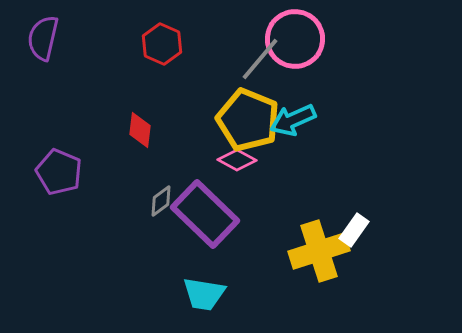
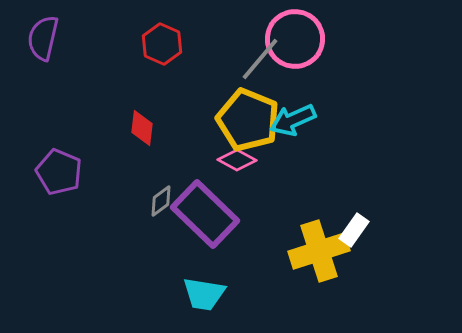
red diamond: moved 2 px right, 2 px up
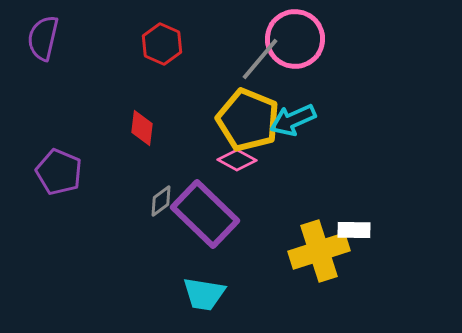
white rectangle: rotated 56 degrees clockwise
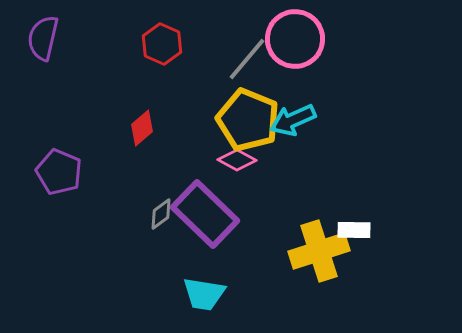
gray line: moved 13 px left
red diamond: rotated 42 degrees clockwise
gray diamond: moved 13 px down
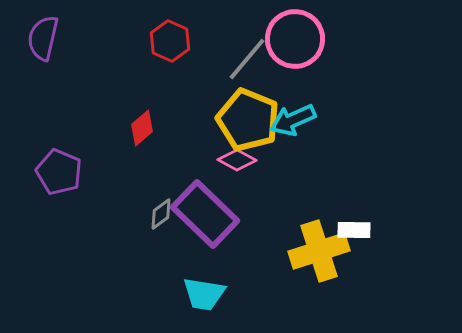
red hexagon: moved 8 px right, 3 px up
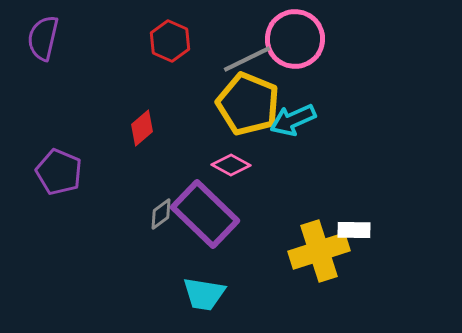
gray line: rotated 24 degrees clockwise
yellow pentagon: moved 16 px up
pink diamond: moved 6 px left, 5 px down
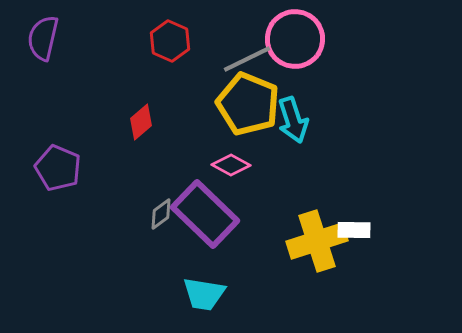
cyan arrow: rotated 84 degrees counterclockwise
red diamond: moved 1 px left, 6 px up
purple pentagon: moved 1 px left, 4 px up
yellow cross: moved 2 px left, 10 px up
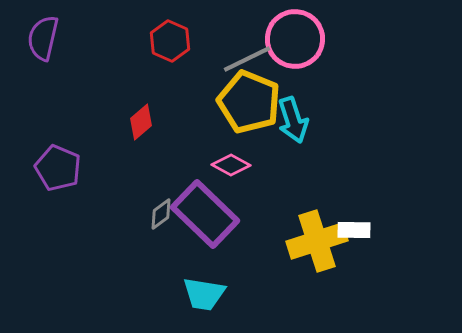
yellow pentagon: moved 1 px right, 2 px up
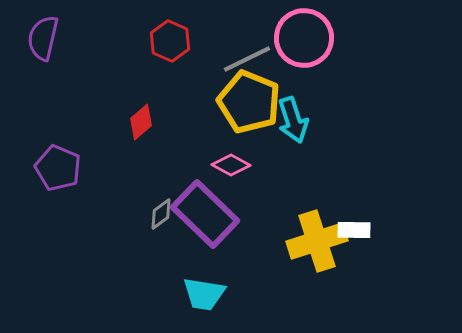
pink circle: moved 9 px right, 1 px up
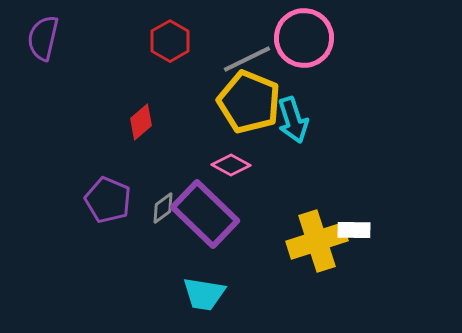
red hexagon: rotated 6 degrees clockwise
purple pentagon: moved 50 px right, 32 px down
gray diamond: moved 2 px right, 6 px up
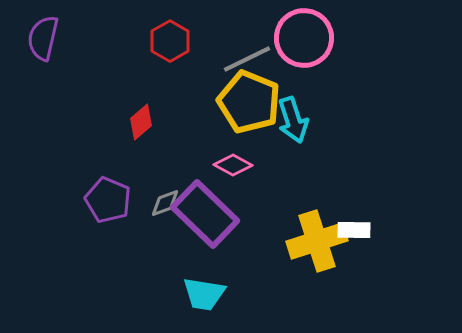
pink diamond: moved 2 px right
gray diamond: moved 2 px right, 5 px up; rotated 16 degrees clockwise
